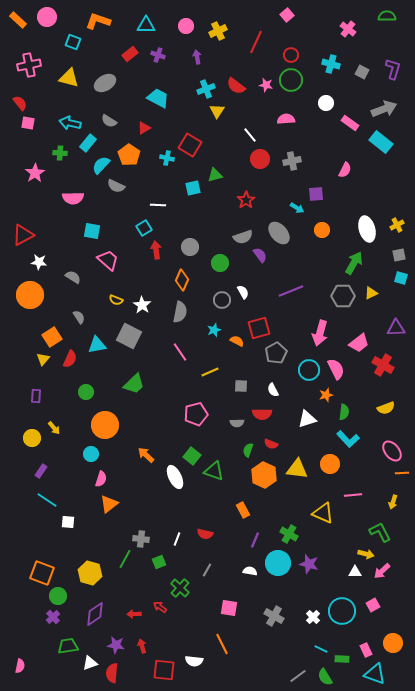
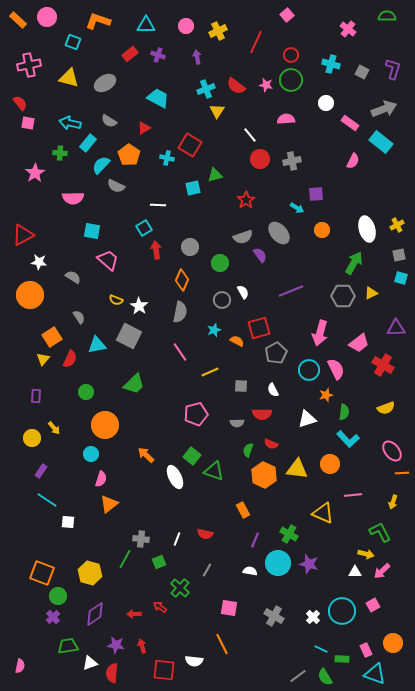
pink semicircle at (345, 170): moved 8 px right, 9 px up
white star at (142, 305): moved 3 px left, 1 px down
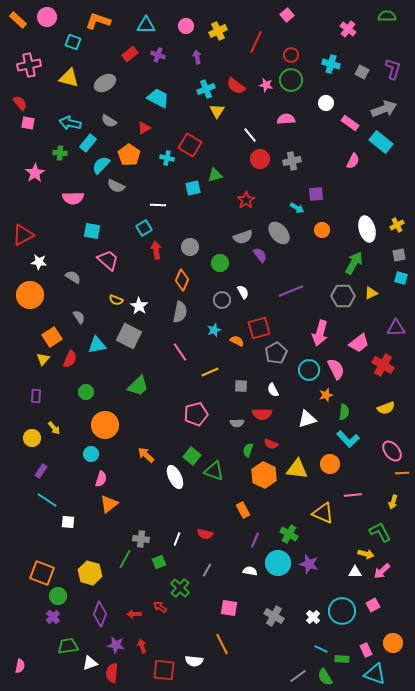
green trapezoid at (134, 384): moved 4 px right, 2 px down
purple diamond at (95, 614): moved 5 px right; rotated 35 degrees counterclockwise
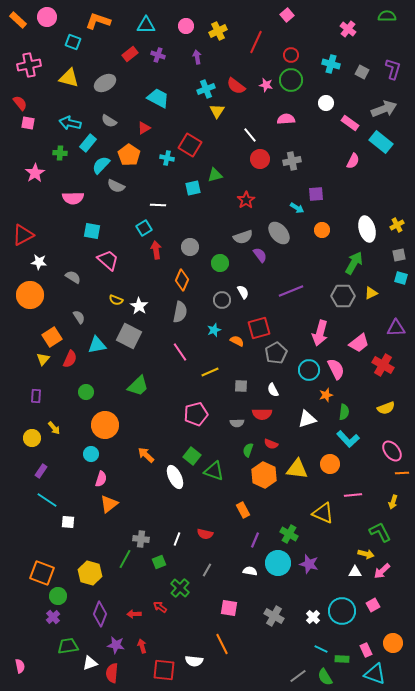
pink semicircle at (20, 666): rotated 24 degrees counterclockwise
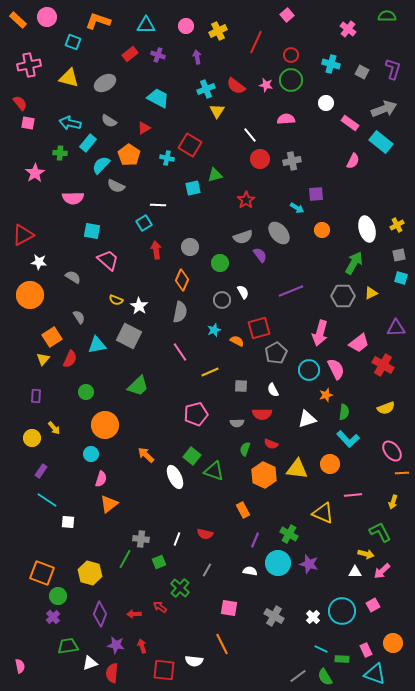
cyan square at (144, 228): moved 5 px up
green semicircle at (248, 450): moved 3 px left, 1 px up
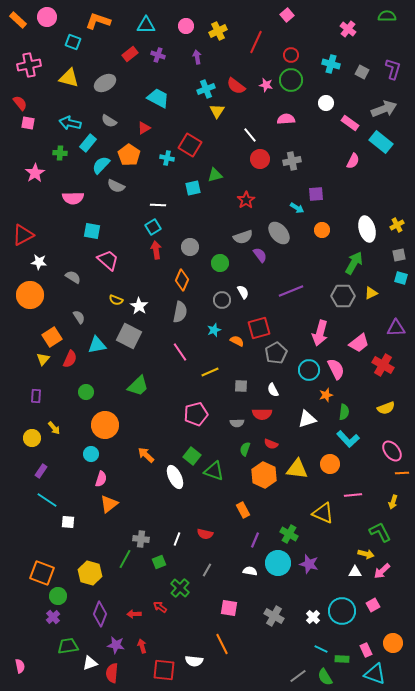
cyan square at (144, 223): moved 9 px right, 4 px down
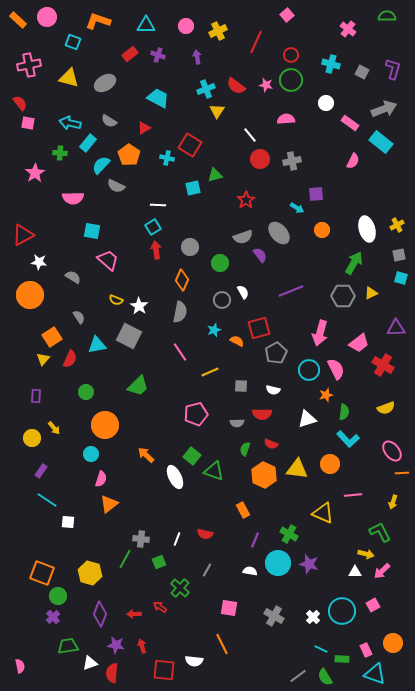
white semicircle at (273, 390): rotated 48 degrees counterclockwise
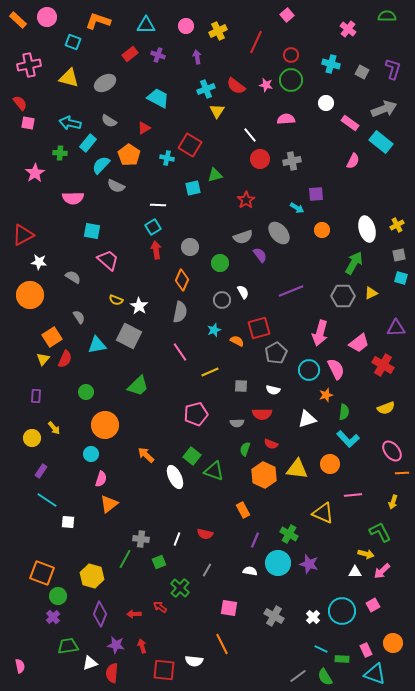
red semicircle at (70, 359): moved 5 px left
yellow hexagon at (90, 573): moved 2 px right, 3 px down
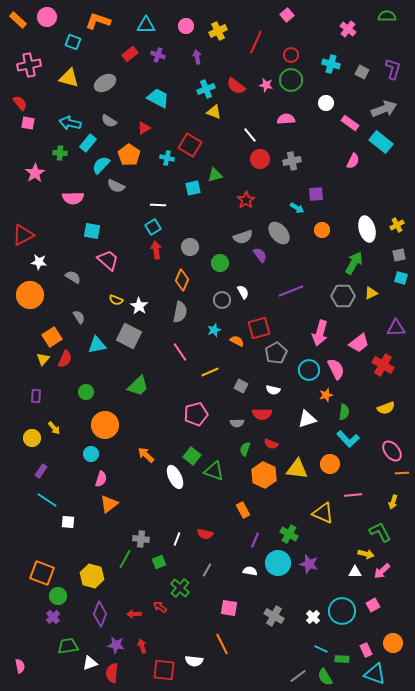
yellow triangle at (217, 111): moved 3 px left, 1 px down; rotated 42 degrees counterclockwise
gray square at (241, 386): rotated 24 degrees clockwise
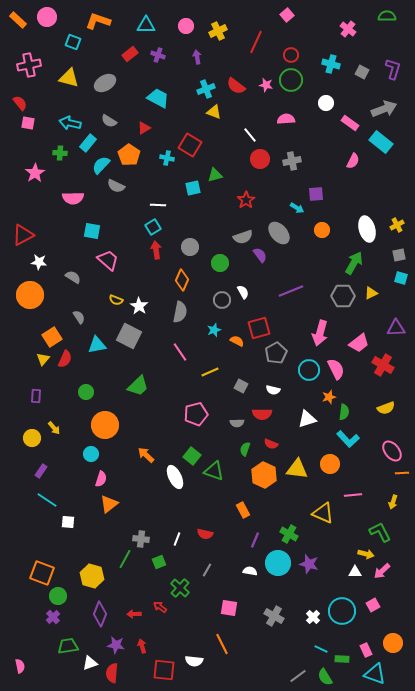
orange star at (326, 395): moved 3 px right, 2 px down
